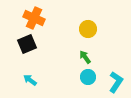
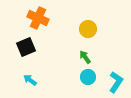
orange cross: moved 4 px right
black square: moved 1 px left, 3 px down
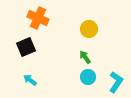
yellow circle: moved 1 px right
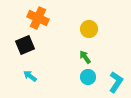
black square: moved 1 px left, 2 px up
cyan arrow: moved 4 px up
